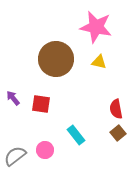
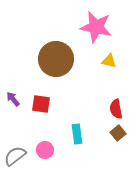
yellow triangle: moved 10 px right, 1 px up
purple arrow: moved 1 px down
cyan rectangle: moved 1 px right, 1 px up; rotated 30 degrees clockwise
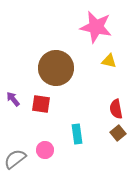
brown circle: moved 9 px down
gray semicircle: moved 3 px down
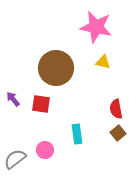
yellow triangle: moved 6 px left, 1 px down
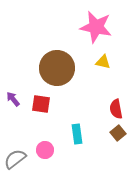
brown circle: moved 1 px right
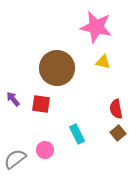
cyan rectangle: rotated 18 degrees counterclockwise
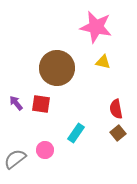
purple arrow: moved 3 px right, 4 px down
cyan rectangle: moved 1 px left, 1 px up; rotated 60 degrees clockwise
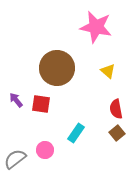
yellow triangle: moved 5 px right, 9 px down; rotated 28 degrees clockwise
purple arrow: moved 3 px up
brown square: moved 1 px left
